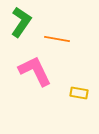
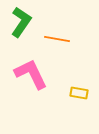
pink L-shape: moved 4 px left, 3 px down
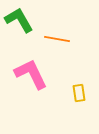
green L-shape: moved 2 px left, 2 px up; rotated 64 degrees counterclockwise
yellow rectangle: rotated 72 degrees clockwise
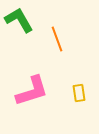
orange line: rotated 60 degrees clockwise
pink L-shape: moved 1 px right, 17 px down; rotated 99 degrees clockwise
